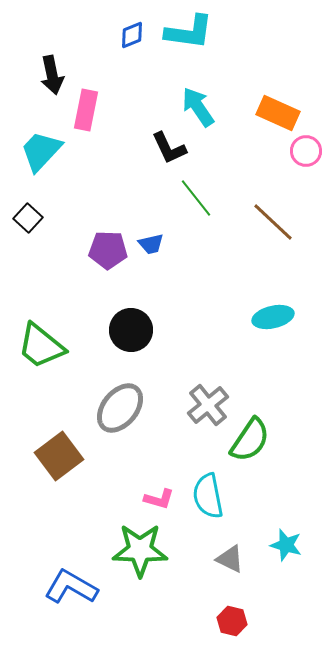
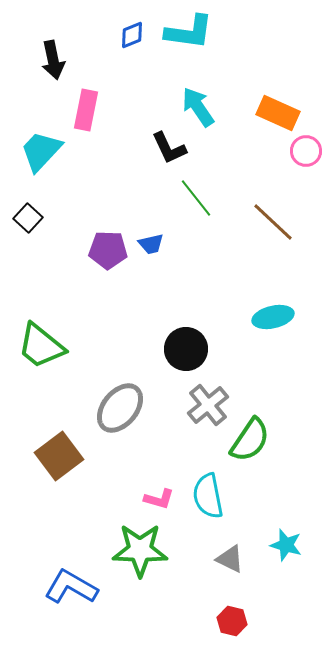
black arrow: moved 1 px right, 15 px up
black circle: moved 55 px right, 19 px down
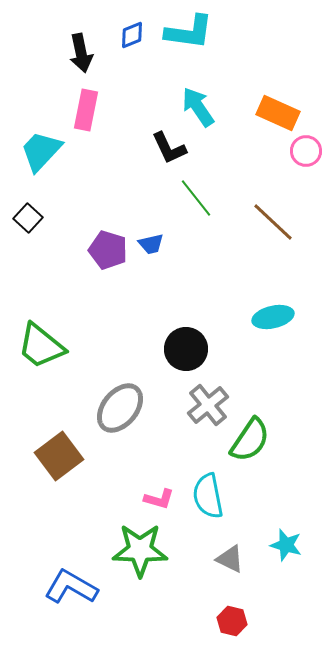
black arrow: moved 28 px right, 7 px up
purple pentagon: rotated 15 degrees clockwise
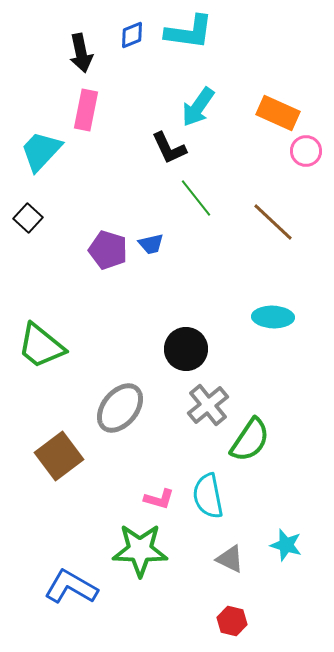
cyan arrow: rotated 111 degrees counterclockwise
cyan ellipse: rotated 15 degrees clockwise
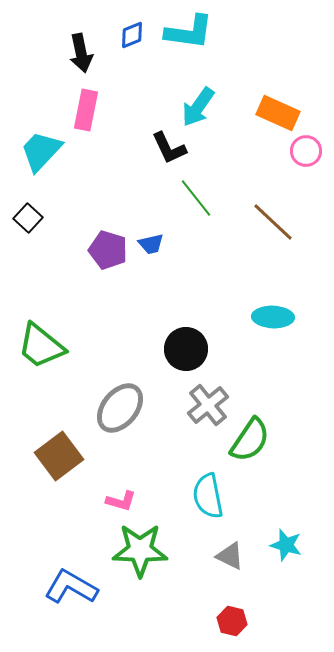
pink L-shape: moved 38 px left, 2 px down
gray triangle: moved 3 px up
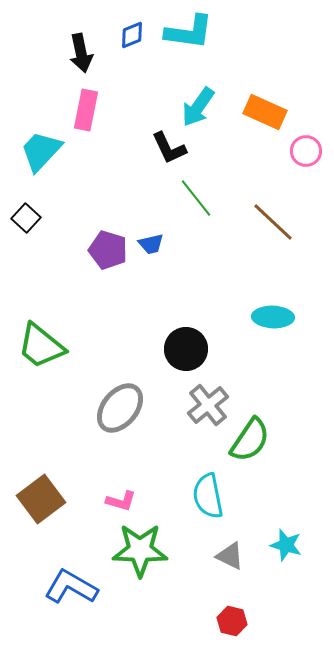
orange rectangle: moved 13 px left, 1 px up
black square: moved 2 px left
brown square: moved 18 px left, 43 px down
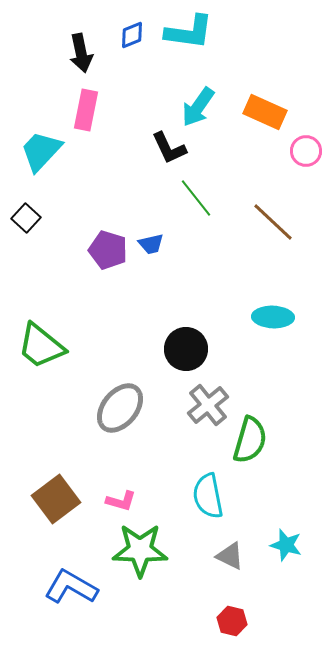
green semicircle: rotated 18 degrees counterclockwise
brown square: moved 15 px right
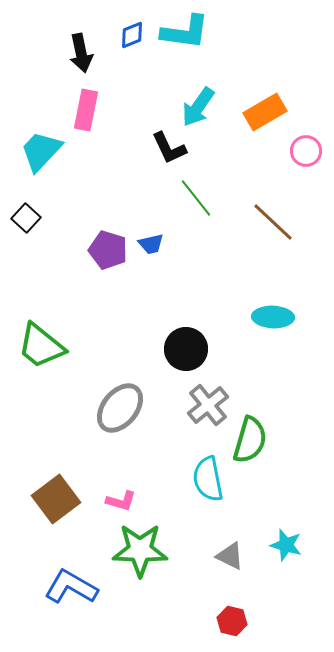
cyan L-shape: moved 4 px left
orange rectangle: rotated 54 degrees counterclockwise
cyan semicircle: moved 17 px up
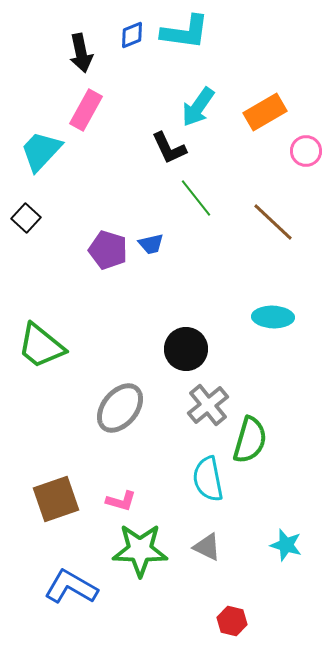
pink rectangle: rotated 18 degrees clockwise
brown square: rotated 18 degrees clockwise
gray triangle: moved 23 px left, 9 px up
